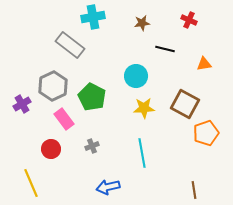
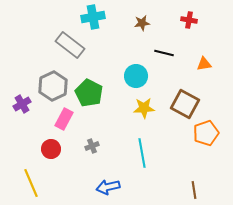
red cross: rotated 14 degrees counterclockwise
black line: moved 1 px left, 4 px down
green pentagon: moved 3 px left, 4 px up
pink rectangle: rotated 65 degrees clockwise
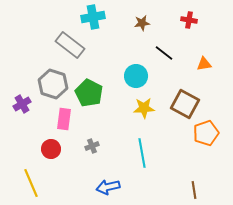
black line: rotated 24 degrees clockwise
gray hexagon: moved 2 px up; rotated 16 degrees counterclockwise
pink rectangle: rotated 20 degrees counterclockwise
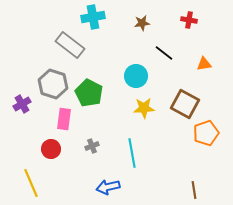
cyan line: moved 10 px left
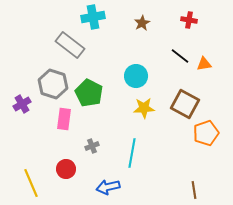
brown star: rotated 21 degrees counterclockwise
black line: moved 16 px right, 3 px down
red circle: moved 15 px right, 20 px down
cyan line: rotated 20 degrees clockwise
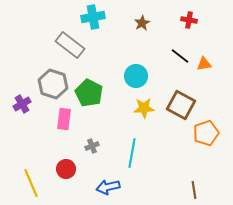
brown square: moved 4 px left, 1 px down
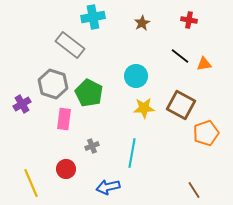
brown line: rotated 24 degrees counterclockwise
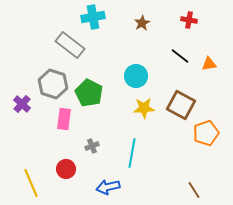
orange triangle: moved 5 px right
purple cross: rotated 18 degrees counterclockwise
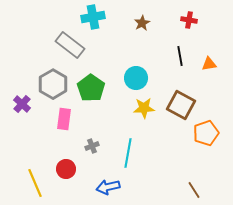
black line: rotated 42 degrees clockwise
cyan circle: moved 2 px down
gray hexagon: rotated 12 degrees clockwise
green pentagon: moved 2 px right, 5 px up; rotated 8 degrees clockwise
cyan line: moved 4 px left
yellow line: moved 4 px right
